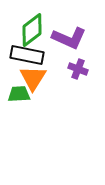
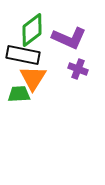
black rectangle: moved 4 px left
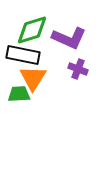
green diamond: rotated 20 degrees clockwise
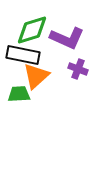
purple L-shape: moved 2 px left
orange triangle: moved 3 px right, 2 px up; rotated 16 degrees clockwise
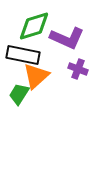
green diamond: moved 2 px right, 4 px up
green trapezoid: rotated 55 degrees counterclockwise
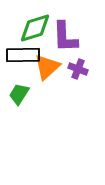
green diamond: moved 1 px right, 2 px down
purple L-shape: moved 2 px left, 1 px up; rotated 64 degrees clockwise
black rectangle: rotated 12 degrees counterclockwise
orange triangle: moved 11 px right, 9 px up
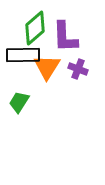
green diamond: rotated 24 degrees counterclockwise
orange triangle: rotated 16 degrees counterclockwise
green trapezoid: moved 8 px down
